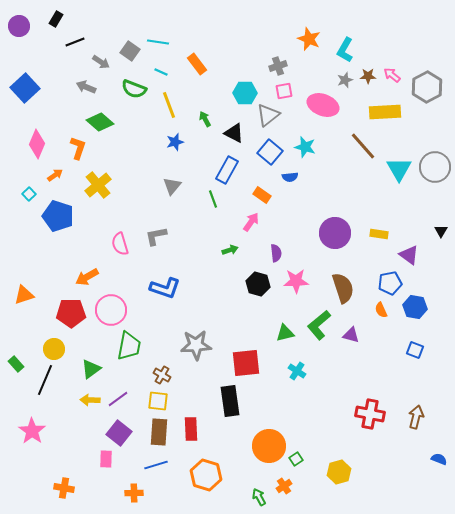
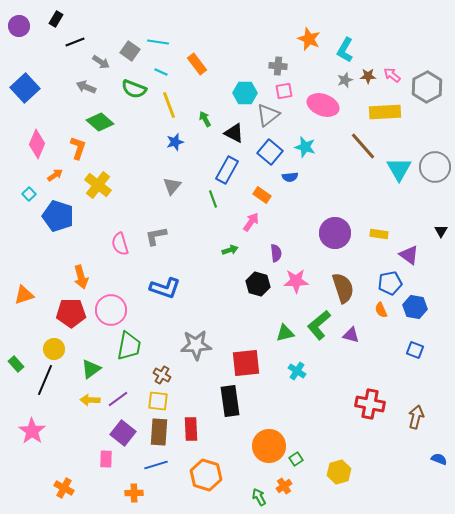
gray cross at (278, 66): rotated 24 degrees clockwise
yellow cross at (98, 185): rotated 12 degrees counterclockwise
orange arrow at (87, 277): moved 6 px left; rotated 75 degrees counterclockwise
red cross at (370, 414): moved 10 px up
purple square at (119, 433): moved 4 px right
orange cross at (64, 488): rotated 18 degrees clockwise
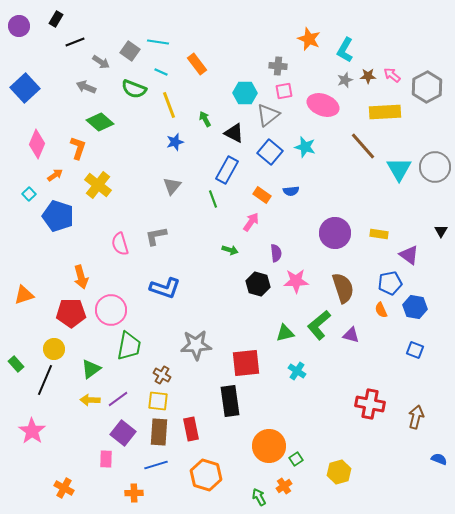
blue semicircle at (290, 177): moved 1 px right, 14 px down
green arrow at (230, 250): rotated 35 degrees clockwise
red rectangle at (191, 429): rotated 10 degrees counterclockwise
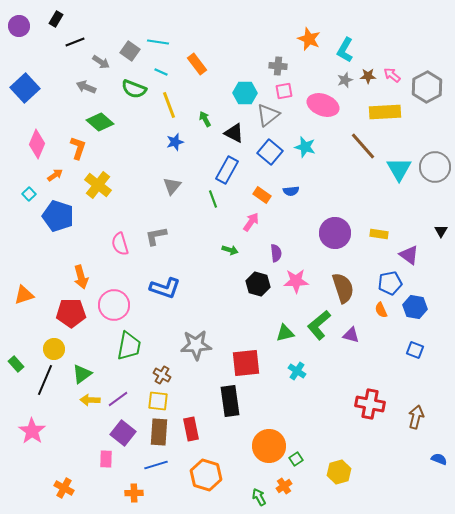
pink circle at (111, 310): moved 3 px right, 5 px up
green triangle at (91, 369): moved 9 px left, 5 px down
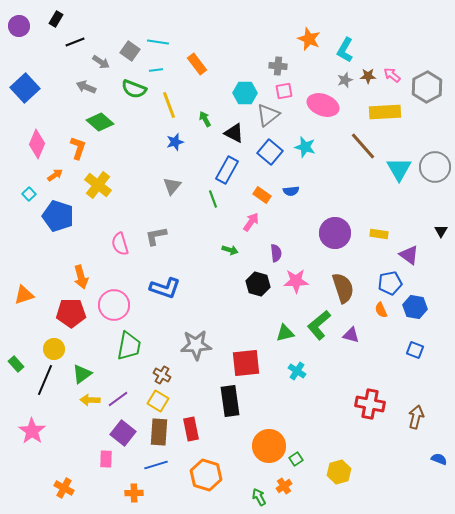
cyan line at (161, 72): moved 5 px left, 2 px up; rotated 32 degrees counterclockwise
yellow square at (158, 401): rotated 25 degrees clockwise
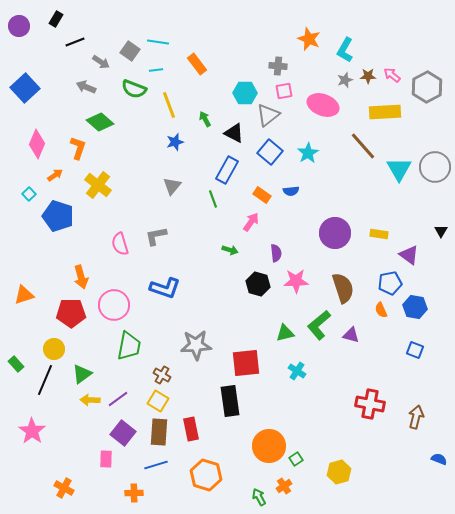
cyan star at (305, 147): moved 3 px right, 6 px down; rotated 25 degrees clockwise
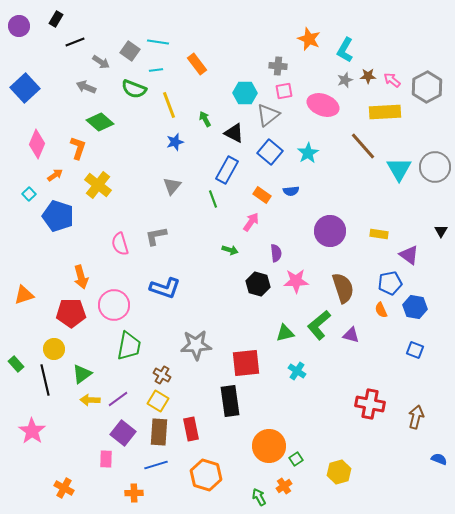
pink arrow at (392, 75): moved 5 px down
purple circle at (335, 233): moved 5 px left, 2 px up
black line at (45, 380): rotated 36 degrees counterclockwise
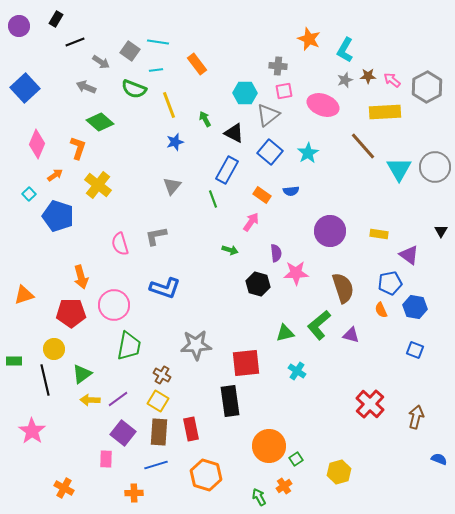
pink star at (296, 281): moved 8 px up
green rectangle at (16, 364): moved 2 px left, 3 px up; rotated 49 degrees counterclockwise
red cross at (370, 404): rotated 32 degrees clockwise
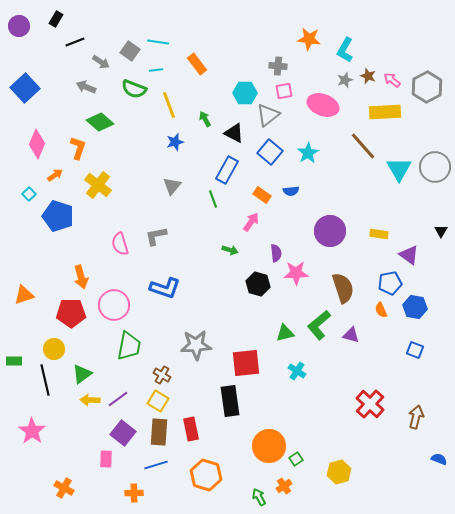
orange star at (309, 39): rotated 15 degrees counterclockwise
brown star at (368, 76): rotated 21 degrees clockwise
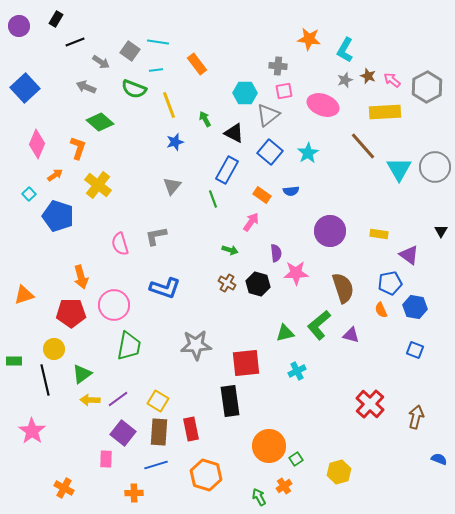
cyan cross at (297, 371): rotated 30 degrees clockwise
brown cross at (162, 375): moved 65 px right, 92 px up
